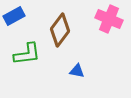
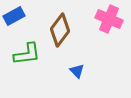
blue triangle: rotated 35 degrees clockwise
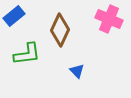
blue rectangle: rotated 10 degrees counterclockwise
brown diamond: rotated 12 degrees counterclockwise
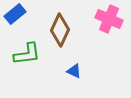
blue rectangle: moved 1 px right, 2 px up
blue triangle: moved 3 px left; rotated 21 degrees counterclockwise
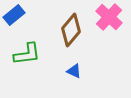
blue rectangle: moved 1 px left, 1 px down
pink cross: moved 2 px up; rotated 20 degrees clockwise
brown diamond: moved 11 px right; rotated 16 degrees clockwise
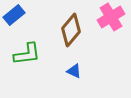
pink cross: moved 2 px right; rotated 16 degrees clockwise
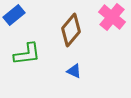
pink cross: moved 1 px right; rotated 20 degrees counterclockwise
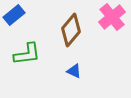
pink cross: rotated 12 degrees clockwise
